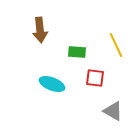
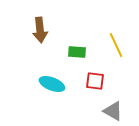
red square: moved 3 px down
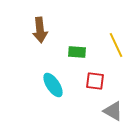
cyan ellipse: moved 1 px right, 1 px down; rotated 35 degrees clockwise
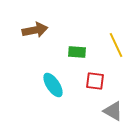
brown arrow: moved 5 px left; rotated 95 degrees counterclockwise
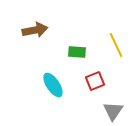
red square: rotated 30 degrees counterclockwise
gray triangle: rotated 35 degrees clockwise
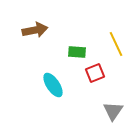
yellow line: moved 1 px up
red square: moved 8 px up
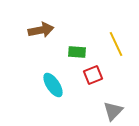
brown arrow: moved 6 px right
red square: moved 2 px left, 2 px down
gray triangle: rotated 10 degrees clockwise
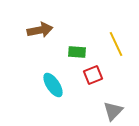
brown arrow: moved 1 px left
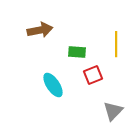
yellow line: rotated 25 degrees clockwise
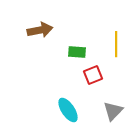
cyan ellipse: moved 15 px right, 25 px down
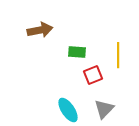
yellow line: moved 2 px right, 11 px down
gray triangle: moved 9 px left, 2 px up
